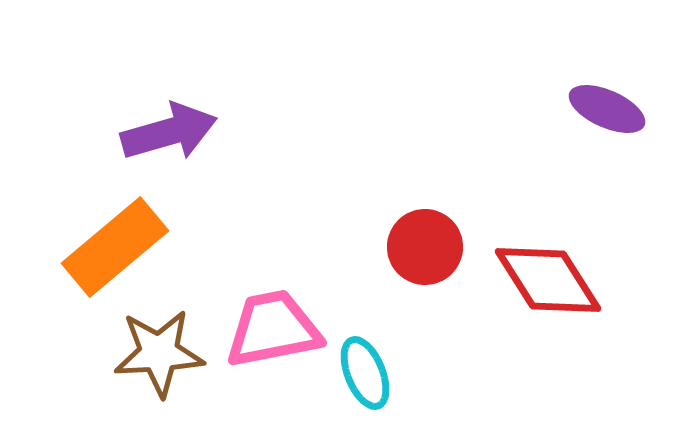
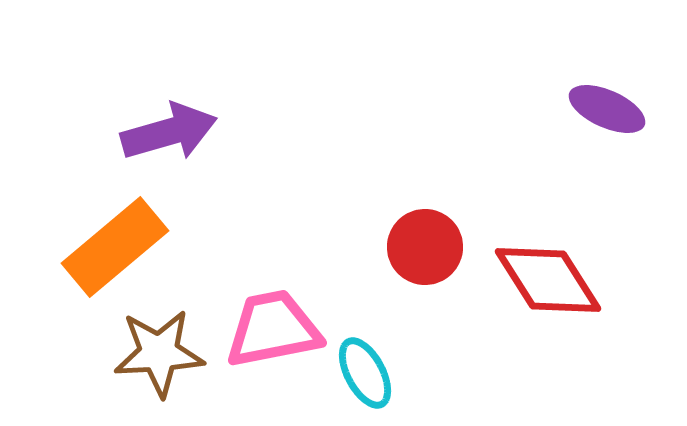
cyan ellipse: rotated 6 degrees counterclockwise
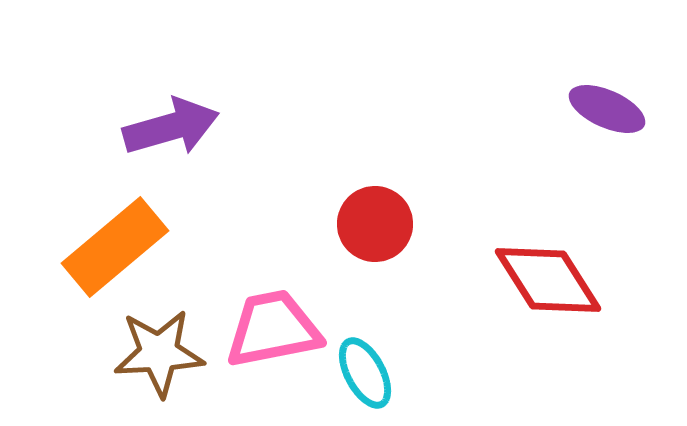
purple arrow: moved 2 px right, 5 px up
red circle: moved 50 px left, 23 px up
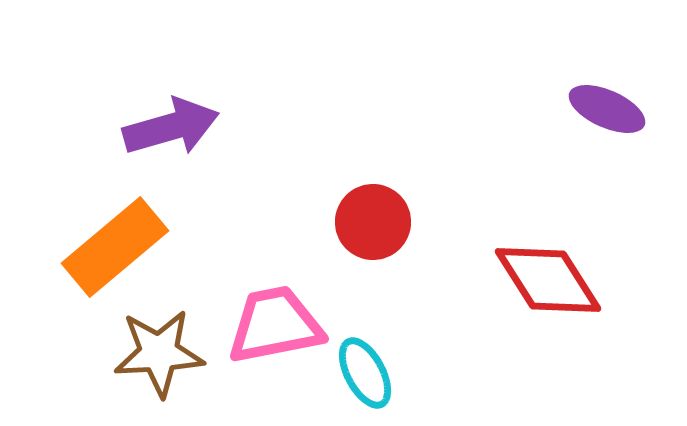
red circle: moved 2 px left, 2 px up
pink trapezoid: moved 2 px right, 4 px up
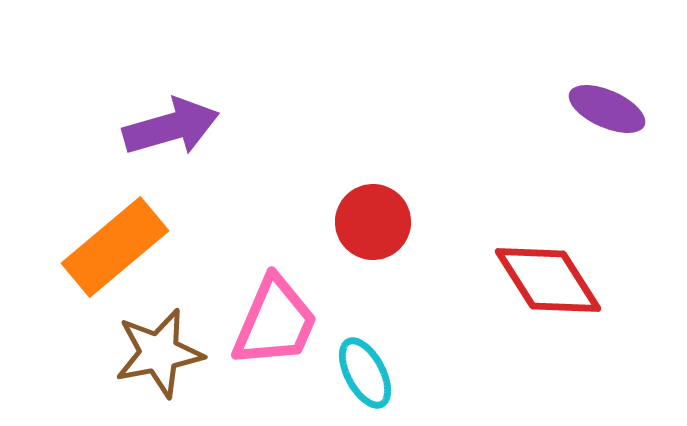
pink trapezoid: moved 3 px up; rotated 124 degrees clockwise
brown star: rotated 8 degrees counterclockwise
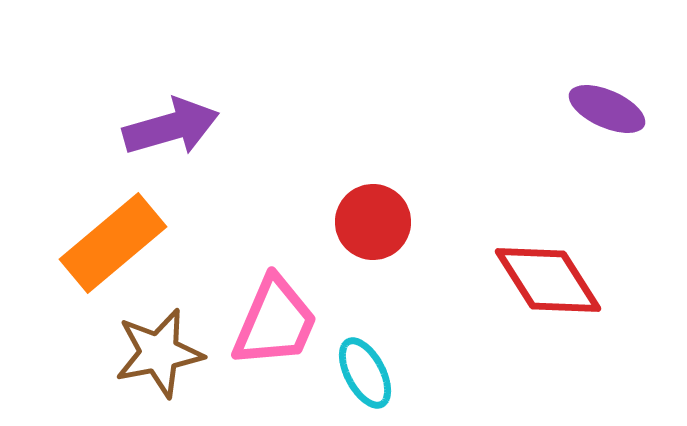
orange rectangle: moved 2 px left, 4 px up
